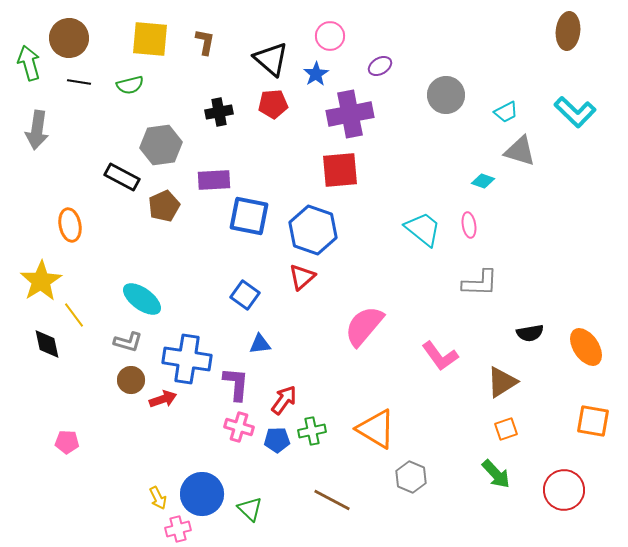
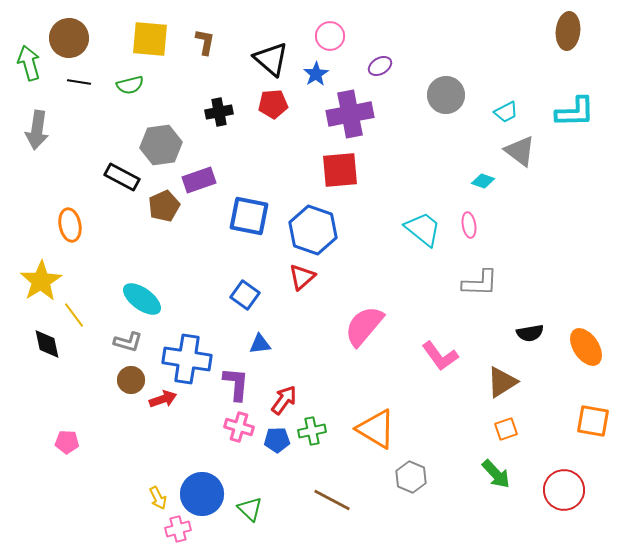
cyan L-shape at (575, 112): rotated 45 degrees counterclockwise
gray triangle at (520, 151): rotated 20 degrees clockwise
purple rectangle at (214, 180): moved 15 px left; rotated 16 degrees counterclockwise
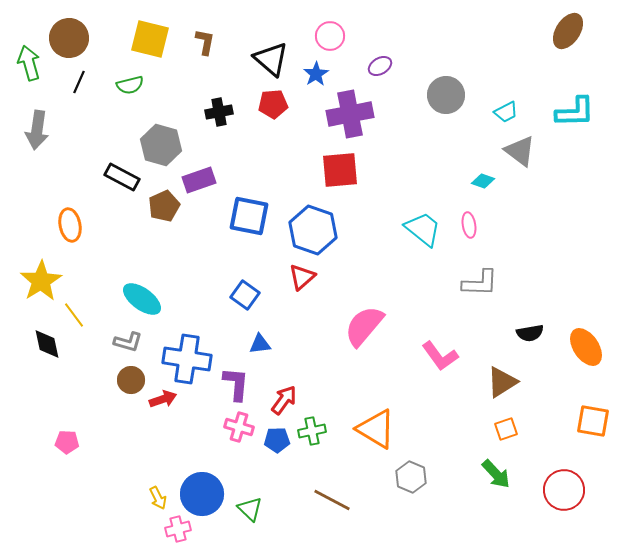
brown ellipse at (568, 31): rotated 27 degrees clockwise
yellow square at (150, 39): rotated 9 degrees clockwise
black line at (79, 82): rotated 75 degrees counterclockwise
gray hexagon at (161, 145): rotated 24 degrees clockwise
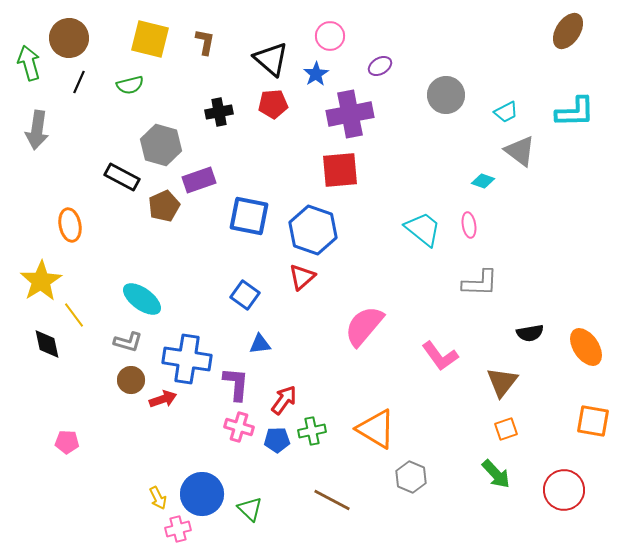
brown triangle at (502, 382): rotated 20 degrees counterclockwise
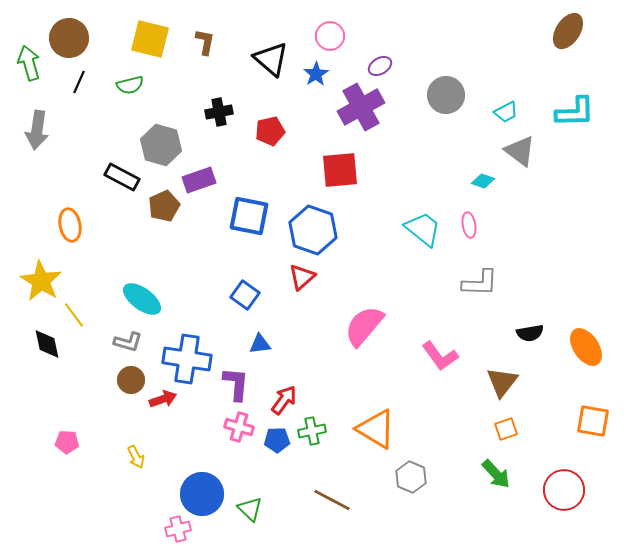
red pentagon at (273, 104): moved 3 px left, 27 px down; rotated 8 degrees counterclockwise
purple cross at (350, 114): moved 11 px right, 7 px up; rotated 18 degrees counterclockwise
yellow star at (41, 281): rotated 9 degrees counterclockwise
yellow arrow at (158, 498): moved 22 px left, 41 px up
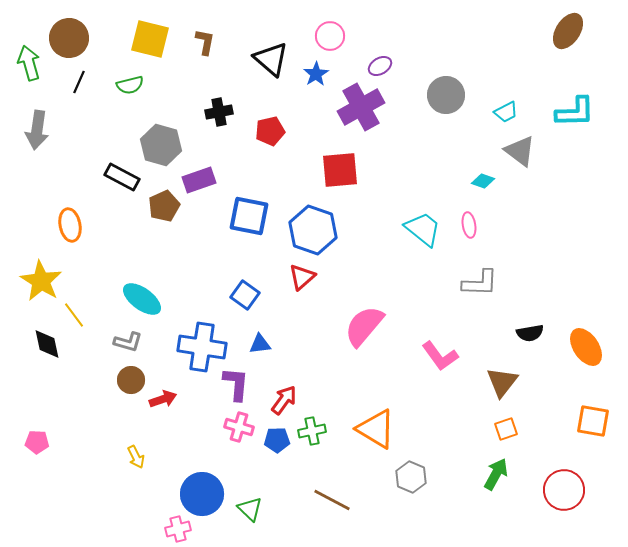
blue cross at (187, 359): moved 15 px right, 12 px up
pink pentagon at (67, 442): moved 30 px left
green arrow at (496, 474): rotated 108 degrees counterclockwise
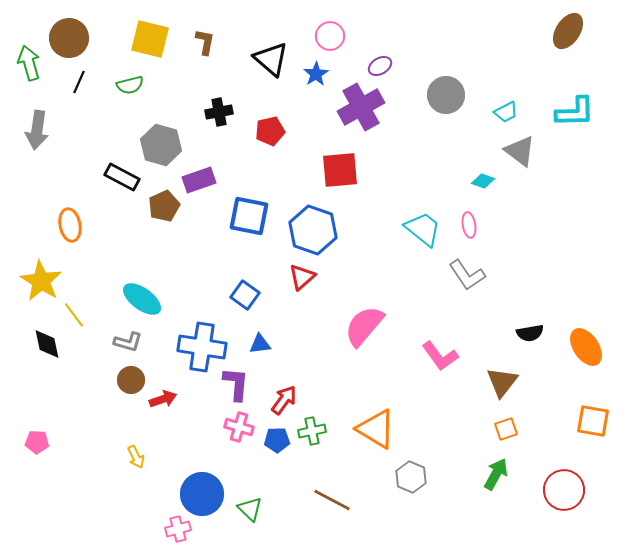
gray L-shape at (480, 283): moved 13 px left, 8 px up; rotated 54 degrees clockwise
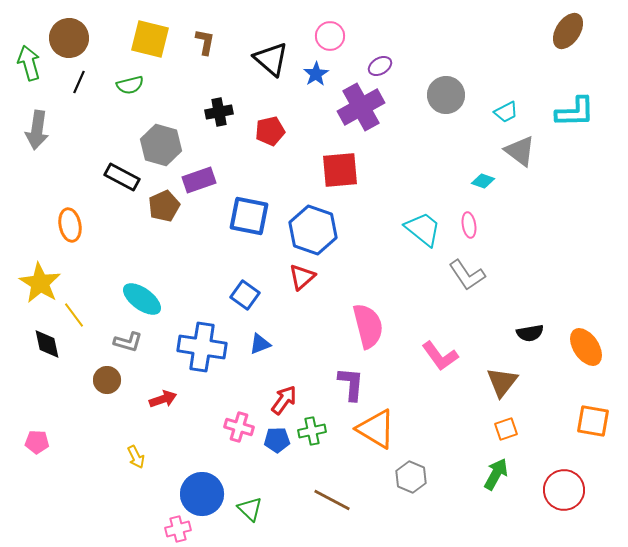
yellow star at (41, 281): moved 1 px left, 2 px down
pink semicircle at (364, 326): moved 4 px right; rotated 126 degrees clockwise
blue triangle at (260, 344): rotated 15 degrees counterclockwise
brown circle at (131, 380): moved 24 px left
purple L-shape at (236, 384): moved 115 px right
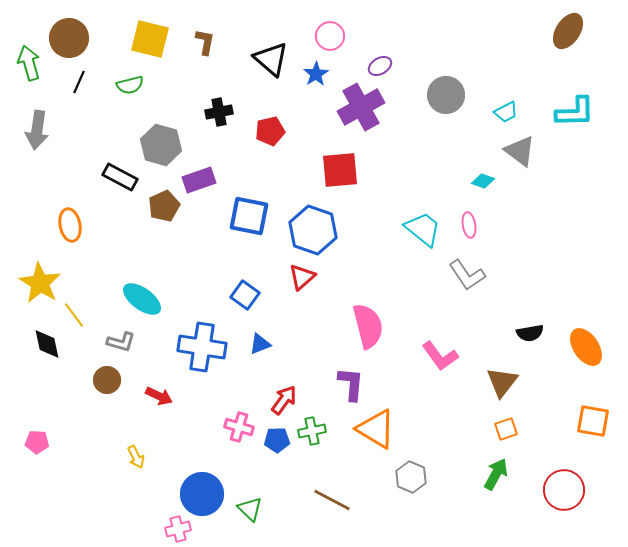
black rectangle at (122, 177): moved 2 px left
gray L-shape at (128, 342): moved 7 px left
red arrow at (163, 399): moved 4 px left, 3 px up; rotated 44 degrees clockwise
